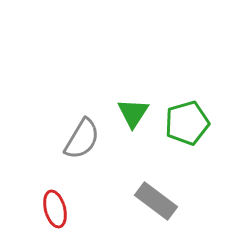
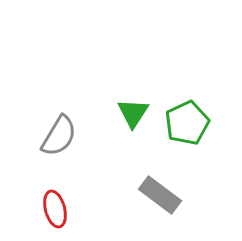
green pentagon: rotated 9 degrees counterclockwise
gray semicircle: moved 23 px left, 3 px up
gray rectangle: moved 4 px right, 6 px up
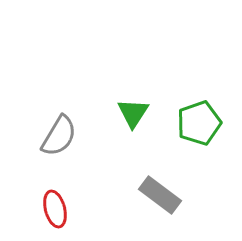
green pentagon: moved 12 px right; rotated 6 degrees clockwise
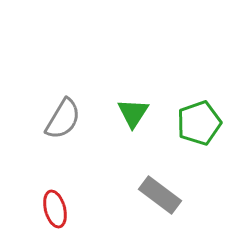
gray semicircle: moved 4 px right, 17 px up
